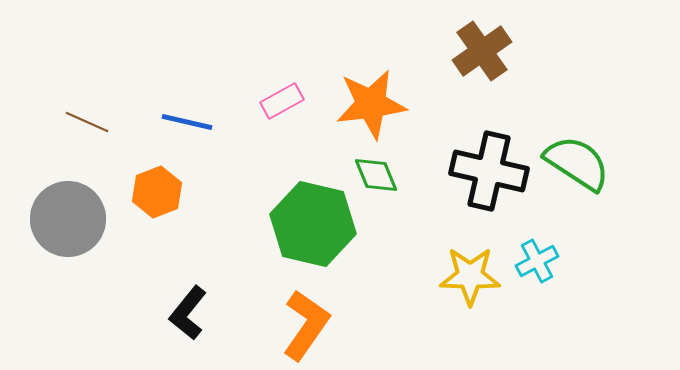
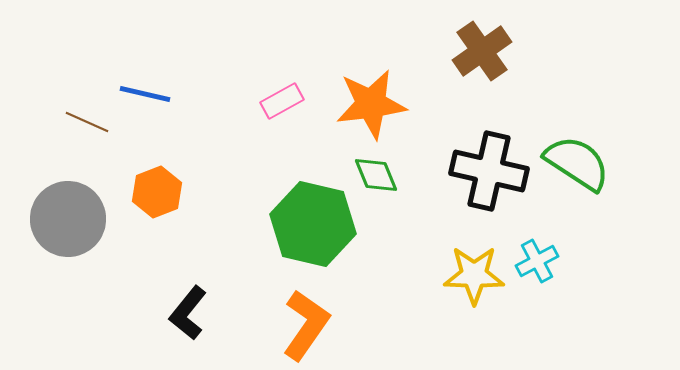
blue line: moved 42 px left, 28 px up
yellow star: moved 4 px right, 1 px up
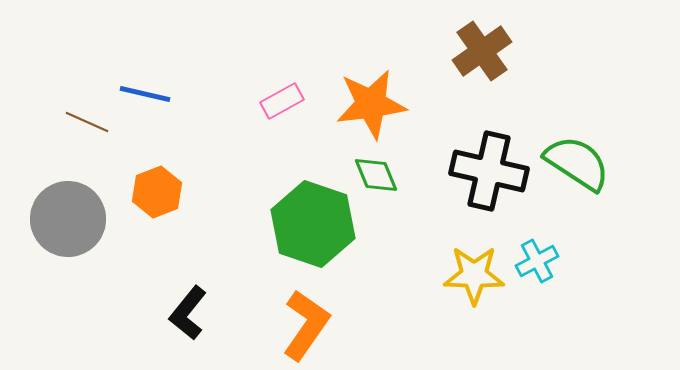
green hexagon: rotated 6 degrees clockwise
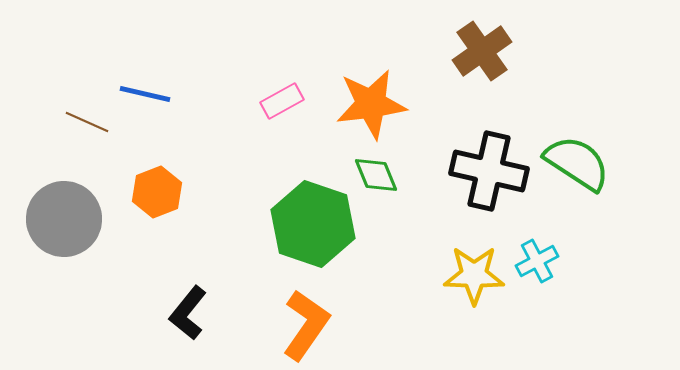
gray circle: moved 4 px left
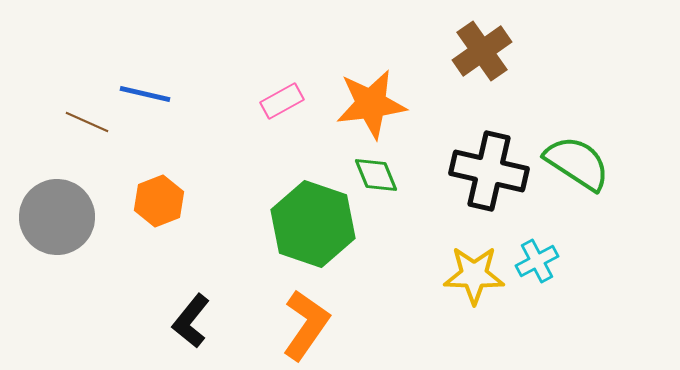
orange hexagon: moved 2 px right, 9 px down
gray circle: moved 7 px left, 2 px up
black L-shape: moved 3 px right, 8 px down
